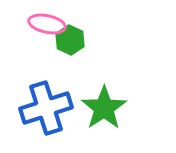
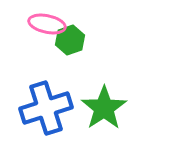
green hexagon: rotated 16 degrees clockwise
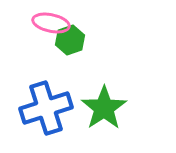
pink ellipse: moved 4 px right, 1 px up
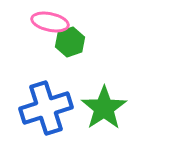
pink ellipse: moved 1 px left, 1 px up
green hexagon: moved 2 px down
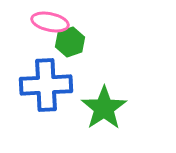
blue cross: moved 23 px up; rotated 15 degrees clockwise
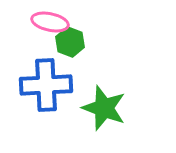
green hexagon: rotated 20 degrees counterclockwise
green star: rotated 18 degrees counterclockwise
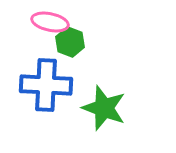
blue cross: rotated 6 degrees clockwise
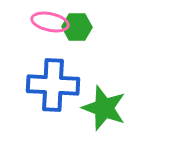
green hexagon: moved 7 px right, 15 px up; rotated 20 degrees counterclockwise
blue cross: moved 7 px right
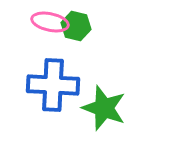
green hexagon: moved 1 px left, 1 px up; rotated 12 degrees clockwise
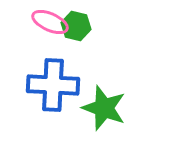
pink ellipse: rotated 12 degrees clockwise
